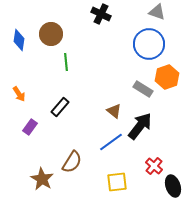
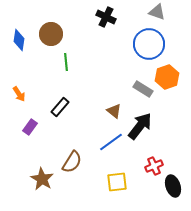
black cross: moved 5 px right, 3 px down
red cross: rotated 24 degrees clockwise
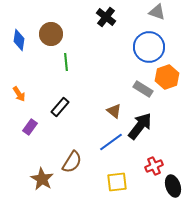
black cross: rotated 12 degrees clockwise
blue circle: moved 3 px down
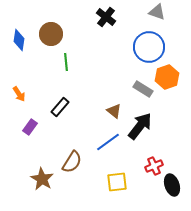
blue line: moved 3 px left
black ellipse: moved 1 px left, 1 px up
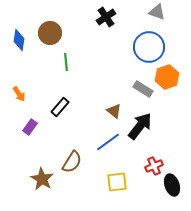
black cross: rotated 18 degrees clockwise
brown circle: moved 1 px left, 1 px up
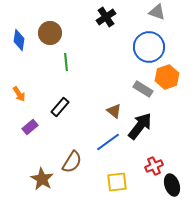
purple rectangle: rotated 14 degrees clockwise
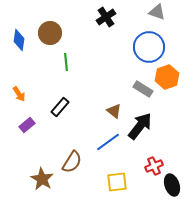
purple rectangle: moved 3 px left, 2 px up
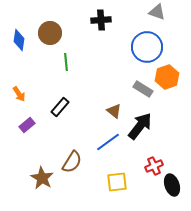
black cross: moved 5 px left, 3 px down; rotated 30 degrees clockwise
blue circle: moved 2 px left
brown star: moved 1 px up
